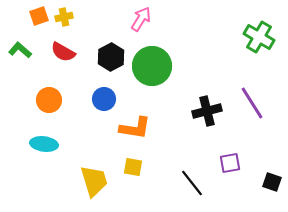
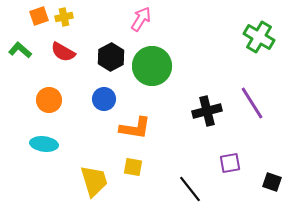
black line: moved 2 px left, 6 px down
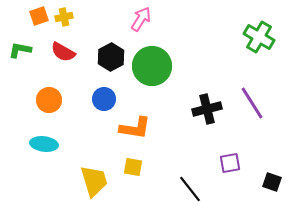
green L-shape: rotated 30 degrees counterclockwise
black cross: moved 2 px up
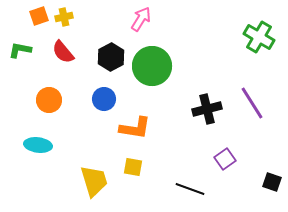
red semicircle: rotated 20 degrees clockwise
cyan ellipse: moved 6 px left, 1 px down
purple square: moved 5 px left, 4 px up; rotated 25 degrees counterclockwise
black line: rotated 32 degrees counterclockwise
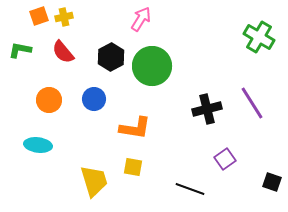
blue circle: moved 10 px left
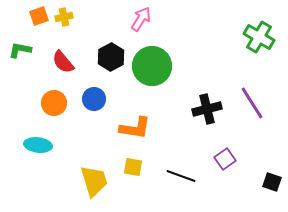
red semicircle: moved 10 px down
orange circle: moved 5 px right, 3 px down
black line: moved 9 px left, 13 px up
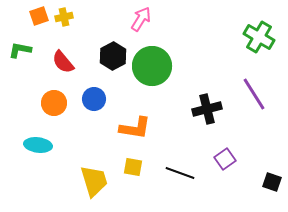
black hexagon: moved 2 px right, 1 px up
purple line: moved 2 px right, 9 px up
black line: moved 1 px left, 3 px up
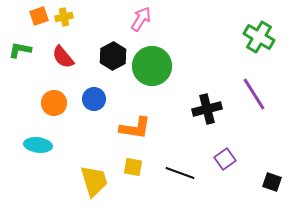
red semicircle: moved 5 px up
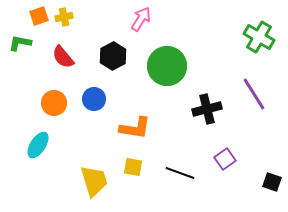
green L-shape: moved 7 px up
green circle: moved 15 px right
cyan ellipse: rotated 64 degrees counterclockwise
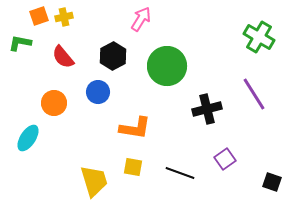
blue circle: moved 4 px right, 7 px up
cyan ellipse: moved 10 px left, 7 px up
